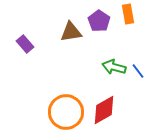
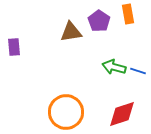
purple rectangle: moved 11 px left, 3 px down; rotated 36 degrees clockwise
blue line: rotated 35 degrees counterclockwise
red diamond: moved 18 px right, 4 px down; rotated 12 degrees clockwise
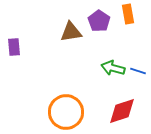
green arrow: moved 1 px left, 1 px down
red diamond: moved 3 px up
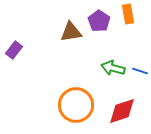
purple rectangle: moved 3 px down; rotated 42 degrees clockwise
blue line: moved 2 px right
orange circle: moved 10 px right, 7 px up
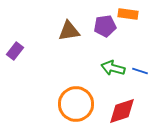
orange rectangle: rotated 72 degrees counterclockwise
purple pentagon: moved 6 px right, 5 px down; rotated 30 degrees clockwise
brown triangle: moved 2 px left, 1 px up
purple rectangle: moved 1 px right, 1 px down
orange circle: moved 1 px up
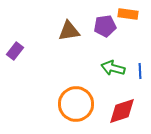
blue line: rotated 70 degrees clockwise
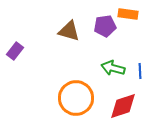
brown triangle: rotated 25 degrees clockwise
orange circle: moved 6 px up
red diamond: moved 1 px right, 5 px up
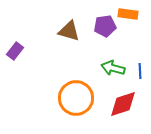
red diamond: moved 2 px up
